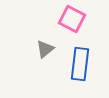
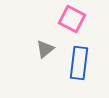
blue rectangle: moved 1 px left, 1 px up
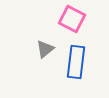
blue rectangle: moved 3 px left, 1 px up
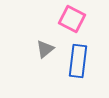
blue rectangle: moved 2 px right, 1 px up
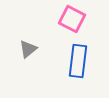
gray triangle: moved 17 px left
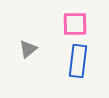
pink square: moved 3 px right, 5 px down; rotated 28 degrees counterclockwise
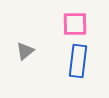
gray triangle: moved 3 px left, 2 px down
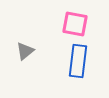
pink square: rotated 12 degrees clockwise
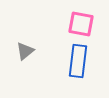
pink square: moved 6 px right
